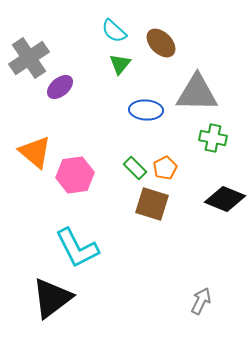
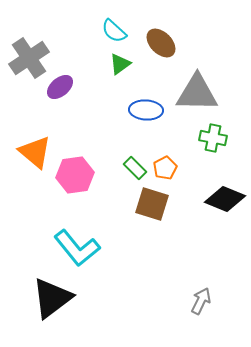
green triangle: rotated 15 degrees clockwise
cyan L-shape: rotated 12 degrees counterclockwise
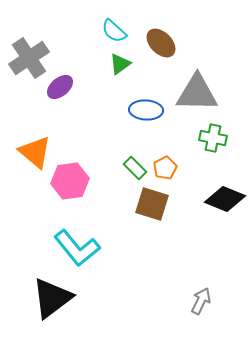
pink hexagon: moved 5 px left, 6 px down
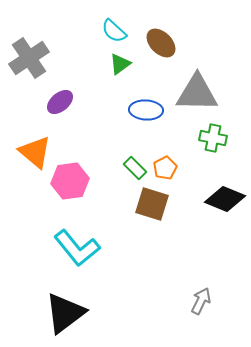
purple ellipse: moved 15 px down
black triangle: moved 13 px right, 15 px down
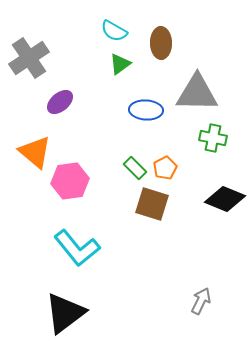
cyan semicircle: rotated 12 degrees counterclockwise
brown ellipse: rotated 44 degrees clockwise
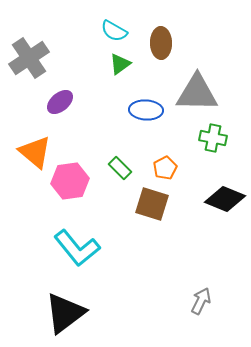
green rectangle: moved 15 px left
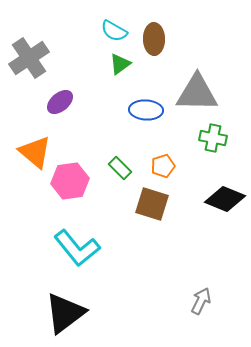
brown ellipse: moved 7 px left, 4 px up
orange pentagon: moved 2 px left, 2 px up; rotated 10 degrees clockwise
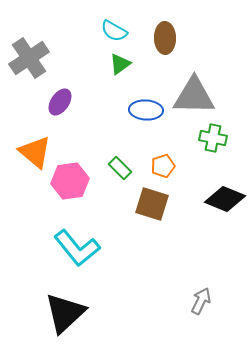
brown ellipse: moved 11 px right, 1 px up
gray triangle: moved 3 px left, 3 px down
purple ellipse: rotated 16 degrees counterclockwise
black triangle: rotated 6 degrees counterclockwise
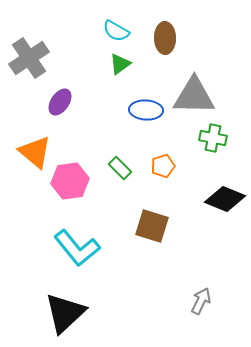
cyan semicircle: moved 2 px right
brown square: moved 22 px down
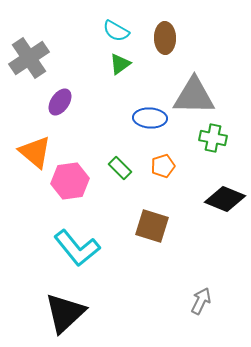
blue ellipse: moved 4 px right, 8 px down
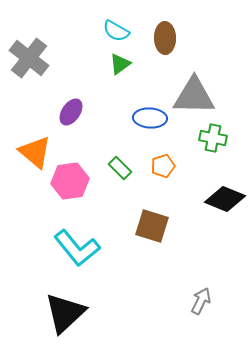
gray cross: rotated 18 degrees counterclockwise
purple ellipse: moved 11 px right, 10 px down
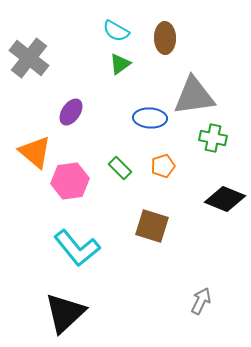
gray triangle: rotated 9 degrees counterclockwise
